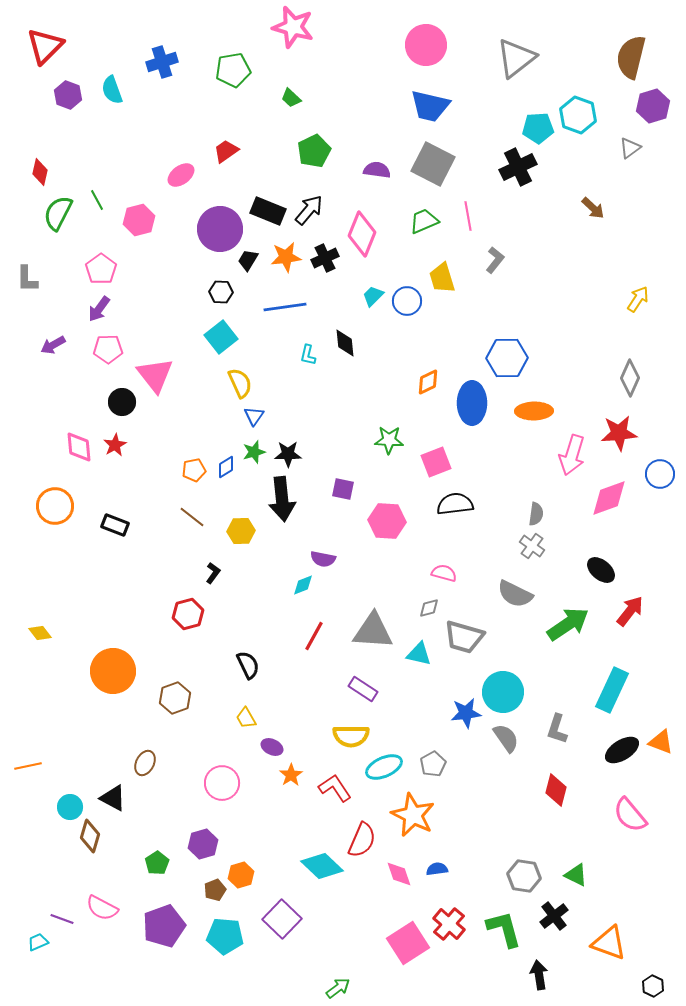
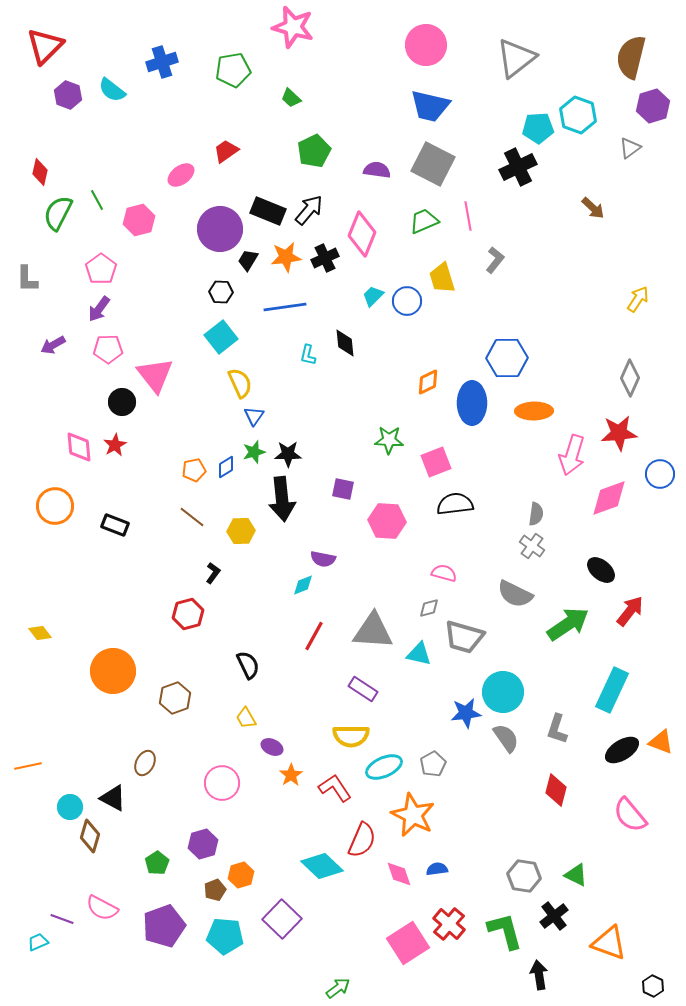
cyan semicircle at (112, 90): rotated 32 degrees counterclockwise
green L-shape at (504, 929): moved 1 px right, 2 px down
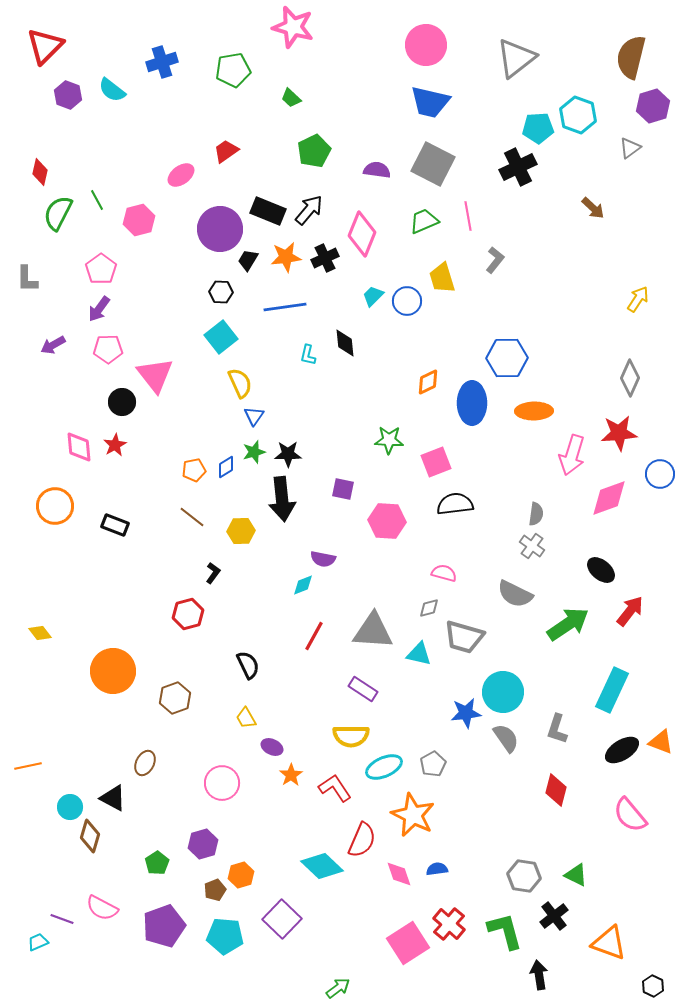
blue trapezoid at (430, 106): moved 4 px up
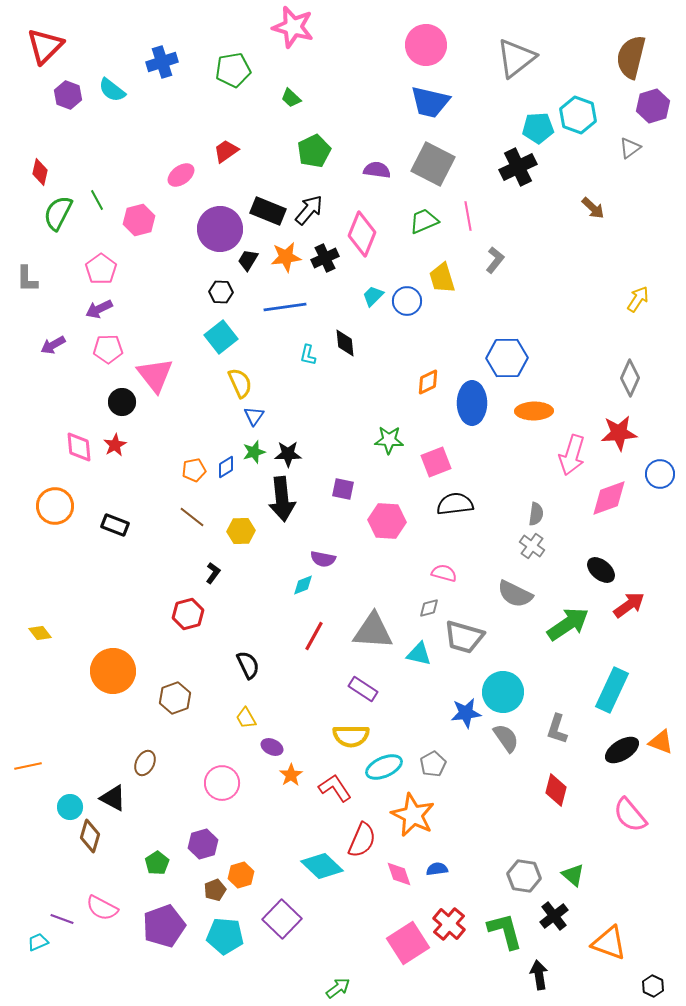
purple arrow at (99, 309): rotated 28 degrees clockwise
red arrow at (630, 611): moved 1 px left, 6 px up; rotated 16 degrees clockwise
green triangle at (576, 875): moved 3 px left; rotated 15 degrees clockwise
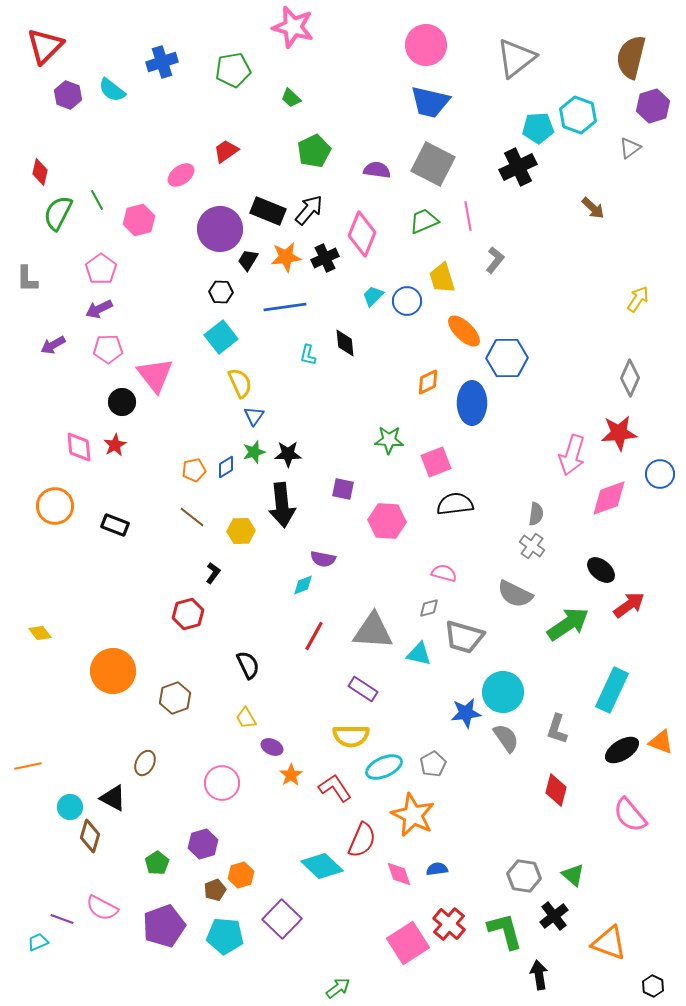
orange ellipse at (534, 411): moved 70 px left, 80 px up; rotated 45 degrees clockwise
black arrow at (282, 499): moved 6 px down
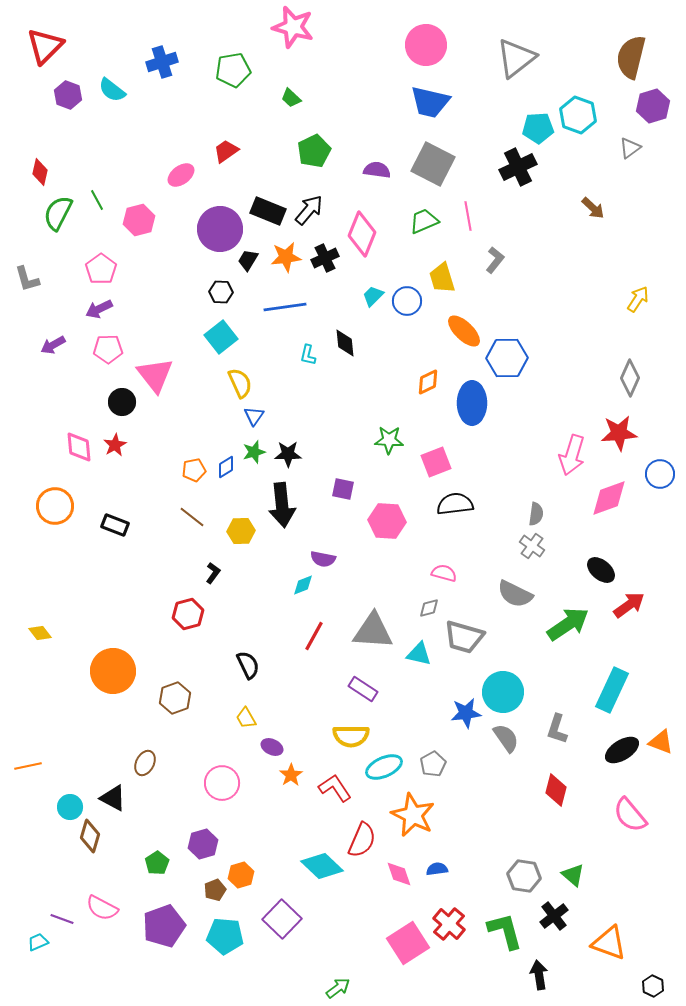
gray L-shape at (27, 279): rotated 16 degrees counterclockwise
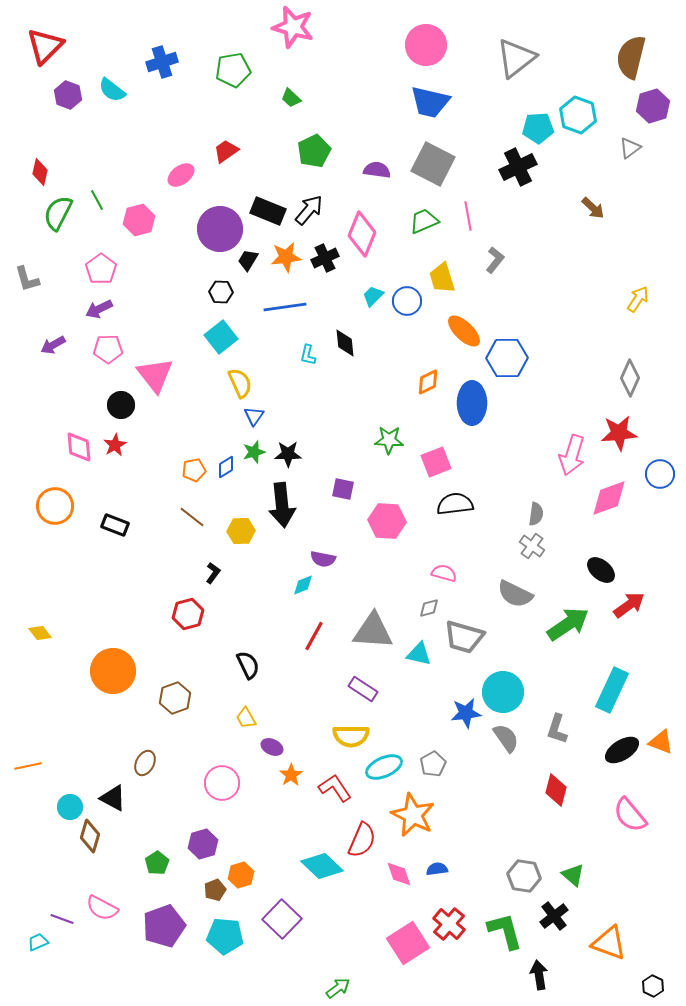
black circle at (122, 402): moved 1 px left, 3 px down
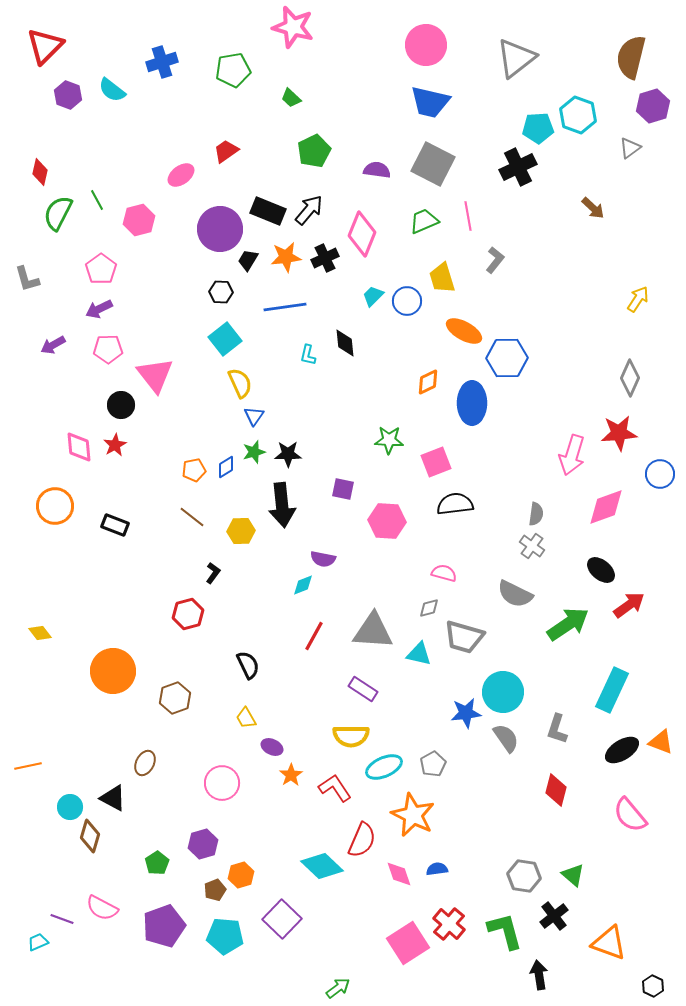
orange ellipse at (464, 331): rotated 15 degrees counterclockwise
cyan square at (221, 337): moved 4 px right, 2 px down
pink diamond at (609, 498): moved 3 px left, 9 px down
